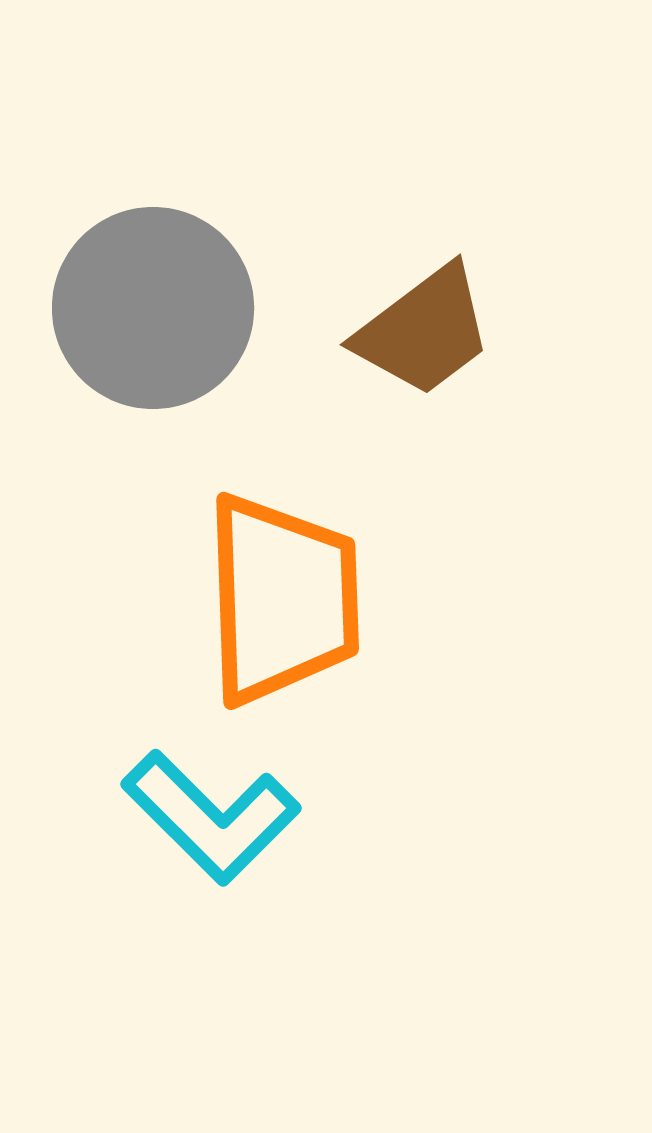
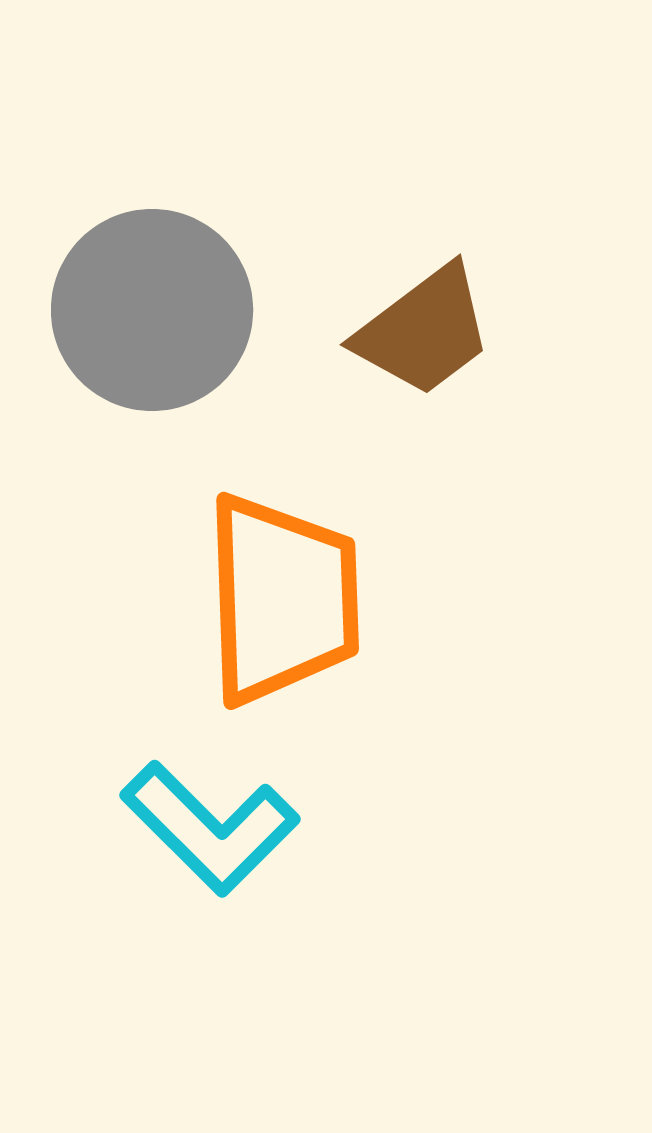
gray circle: moved 1 px left, 2 px down
cyan L-shape: moved 1 px left, 11 px down
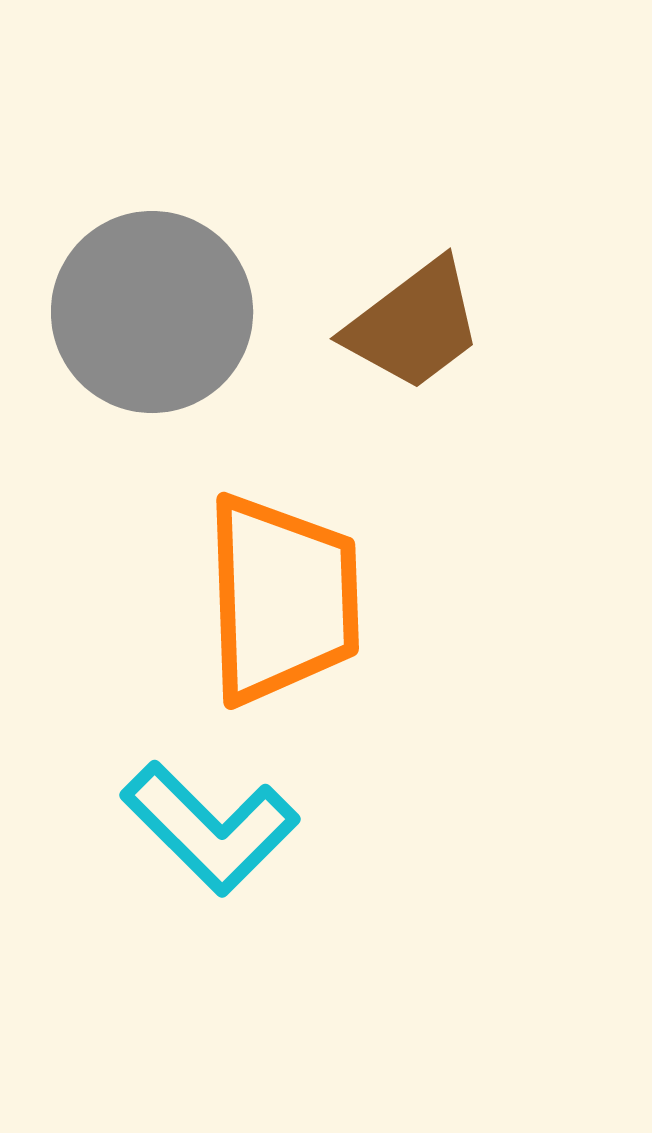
gray circle: moved 2 px down
brown trapezoid: moved 10 px left, 6 px up
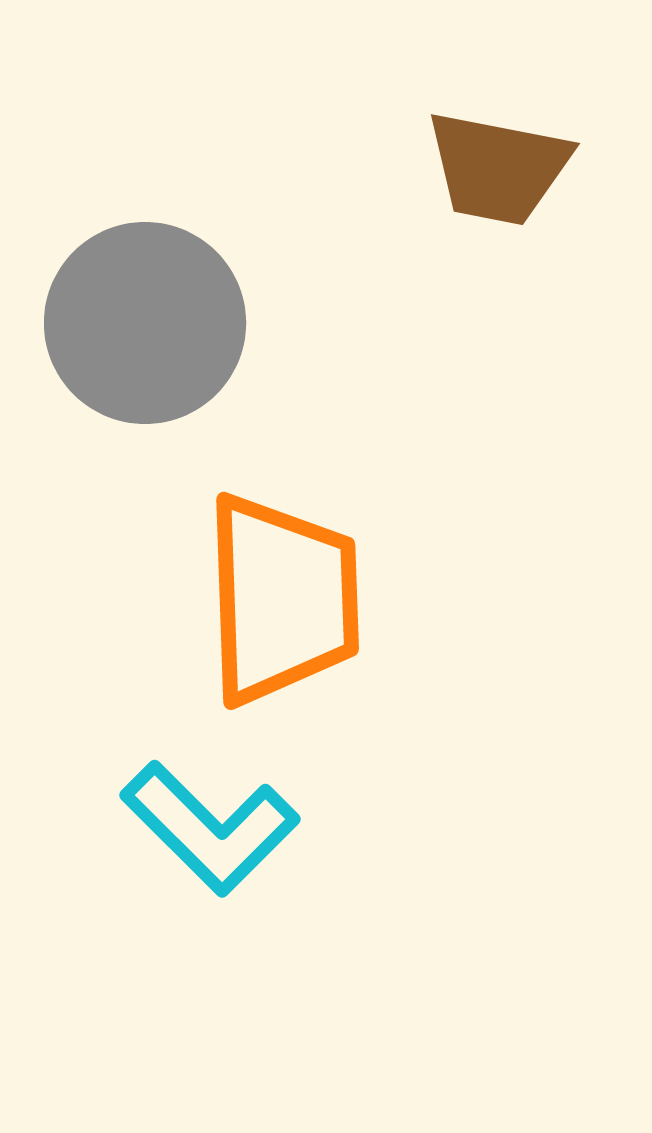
gray circle: moved 7 px left, 11 px down
brown trapezoid: moved 84 px right, 157 px up; rotated 48 degrees clockwise
